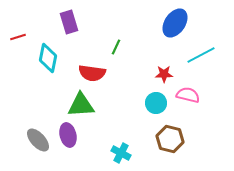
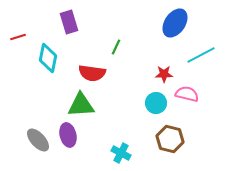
pink semicircle: moved 1 px left, 1 px up
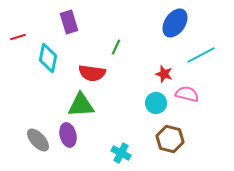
red star: rotated 18 degrees clockwise
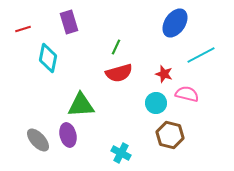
red line: moved 5 px right, 8 px up
red semicircle: moved 27 px right; rotated 24 degrees counterclockwise
brown hexagon: moved 4 px up
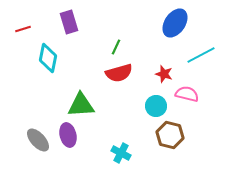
cyan circle: moved 3 px down
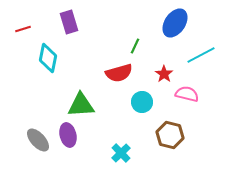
green line: moved 19 px right, 1 px up
red star: rotated 18 degrees clockwise
cyan circle: moved 14 px left, 4 px up
cyan cross: rotated 18 degrees clockwise
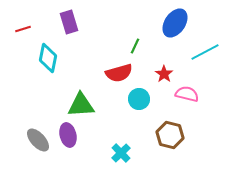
cyan line: moved 4 px right, 3 px up
cyan circle: moved 3 px left, 3 px up
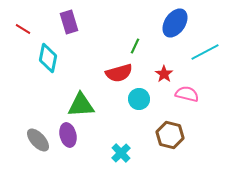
red line: rotated 49 degrees clockwise
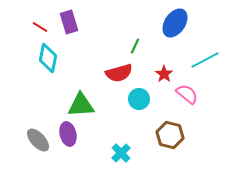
red line: moved 17 px right, 2 px up
cyan line: moved 8 px down
pink semicircle: rotated 25 degrees clockwise
purple ellipse: moved 1 px up
